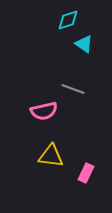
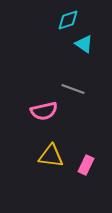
pink rectangle: moved 8 px up
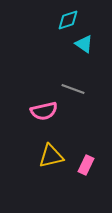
yellow triangle: rotated 20 degrees counterclockwise
